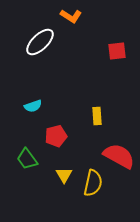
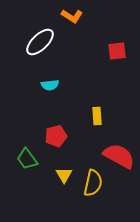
orange L-shape: moved 1 px right
cyan semicircle: moved 17 px right, 21 px up; rotated 12 degrees clockwise
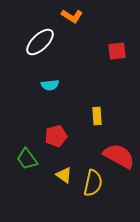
yellow triangle: rotated 24 degrees counterclockwise
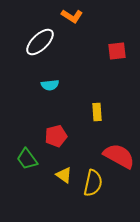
yellow rectangle: moved 4 px up
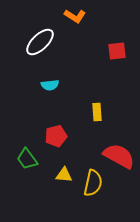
orange L-shape: moved 3 px right
yellow triangle: rotated 30 degrees counterclockwise
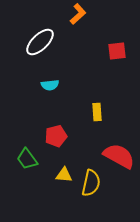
orange L-shape: moved 3 px right, 2 px up; rotated 75 degrees counterclockwise
yellow semicircle: moved 2 px left
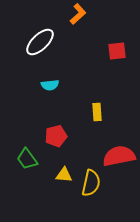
red semicircle: rotated 40 degrees counterclockwise
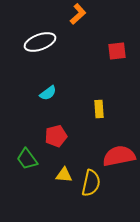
white ellipse: rotated 24 degrees clockwise
cyan semicircle: moved 2 px left, 8 px down; rotated 30 degrees counterclockwise
yellow rectangle: moved 2 px right, 3 px up
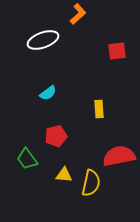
white ellipse: moved 3 px right, 2 px up
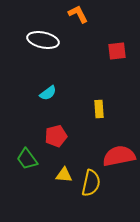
orange L-shape: rotated 75 degrees counterclockwise
white ellipse: rotated 32 degrees clockwise
